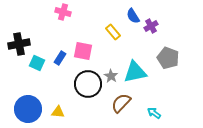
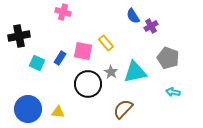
yellow rectangle: moved 7 px left, 11 px down
black cross: moved 8 px up
gray star: moved 4 px up
brown semicircle: moved 2 px right, 6 px down
cyan arrow: moved 19 px right, 21 px up; rotated 24 degrees counterclockwise
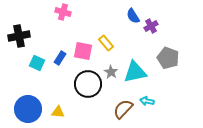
cyan arrow: moved 26 px left, 9 px down
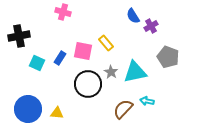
gray pentagon: moved 1 px up
yellow triangle: moved 1 px left, 1 px down
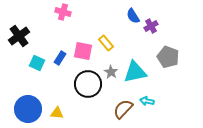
black cross: rotated 25 degrees counterclockwise
